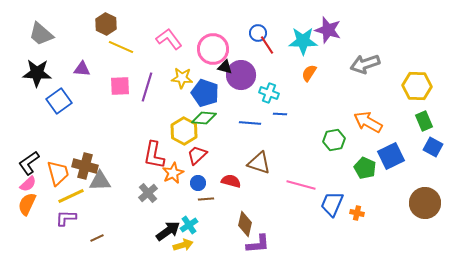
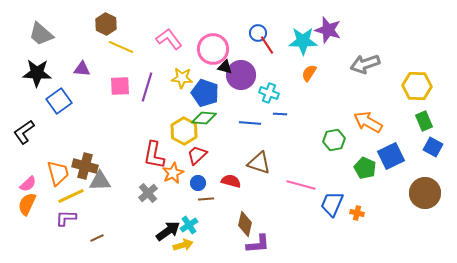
black L-shape at (29, 163): moved 5 px left, 31 px up
brown circle at (425, 203): moved 10 px up
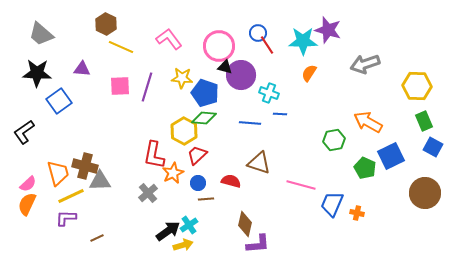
pink circle at (213, 49): moved 6 px right, 3 px up
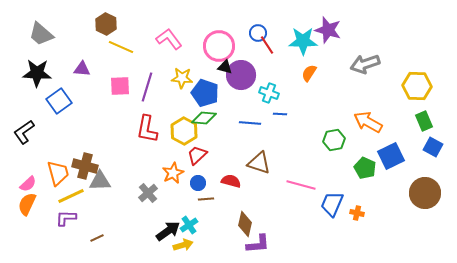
red L-shape at (154, 155): moved 7 px left, 26 px up
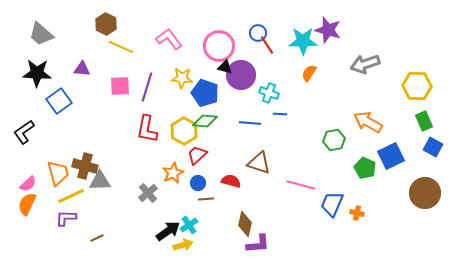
green diamond at (204, 118): moved 1 px right, 3 px down
